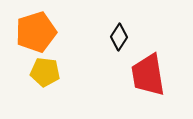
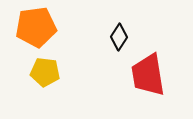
orange pentagon: moved 5 px up; rotated 9 degrees clockwise
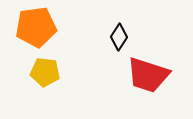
red trapezoid: rotated 63 degrees counterclockwise
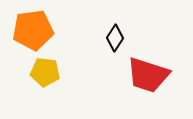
orange pentagon: moved 3 px left, 3 px down
black diamond: moved 4 px left, 1 px down
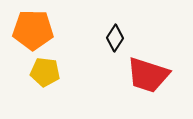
orange pentagon: rotated 9 degrees clockwise
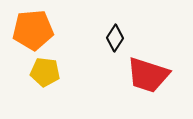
orange pentagon: rotated 6 degrees counterclockwise
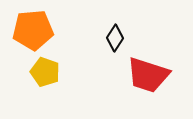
yellow pentagon: rotated 12 degrees clockwise
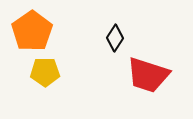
orange pentagon: moved 1 px left, 1 px down; rotated 30 degrees counterclockwise
yellow pentagon: rotated 20 degrees counterclockwise
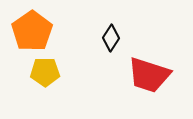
black diamond: moved 4 px left
red trapezoid: moved 1 px right
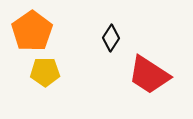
red trapezoid: rotated 15 degrees clockwise
